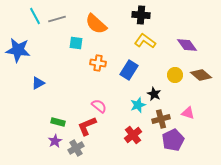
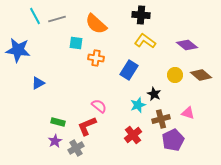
purple diamond: rotated 15 degrees counterclockwise
orange cross: moved 2 px left, 5 px up
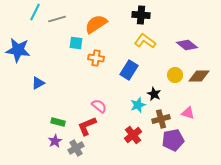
cyan line: moved 4 px up; rotated 54 degrees clockwise
orange semicircle: rotated 105 degrees clockwise
brown diamond: moved 2 px left, 1 px down; rotated 40 degrees counterclockwise
purple pentagon: rotated 15 degrees clockwise
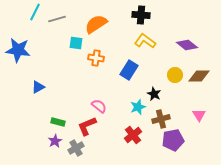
blue triangle: moved 4 px down
cyan star: moved 2 px down
pink triangle: moved 11 px right, 2 px down; rotated 40 degrees clockwise
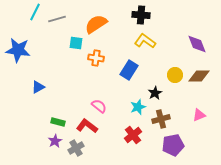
purple diamond: moved 10 px right, 1 px up; rotated 30 degrees clockwise
black star: moved 1 px right, 1 px up; rotated 16 degrees clockwise
pink triangle: rotated 40 degrees clockwise
red L-shape: rotated 60 degrees clockwise
purple pentagon: moved 5 px down
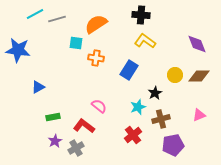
cyan line: moved 2 px down; rotated 36 degrees clockwise
green rectangle: moved 5 px left, 5 px up; rotated 24 degrees counterclockwise
red L-shape: moved 3 px left
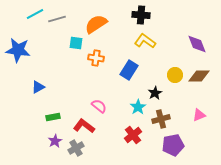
cyan star: rotated 14 degrees counterclockwise
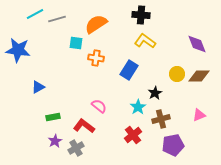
yellow circle: moved 2 px right, 1 px up
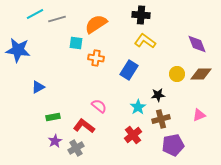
brown diamond: moved 2 px right, 2 px up
black star: moved 3 px right, 2 px down; rotated 24 degrees clockwise
